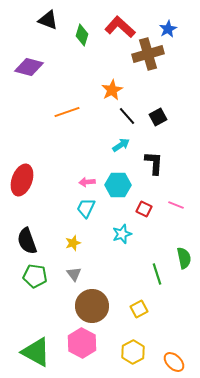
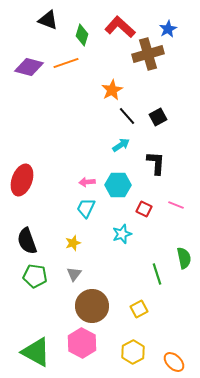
orange line: moved 1 px left, 49 px up
black L-shape: moved 2 px right
gray triangle: rotated 14 degrees clockwise
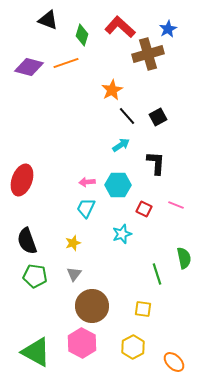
yellow square: moved 4 px right; rotated 36 degrees clockwise
yellow hexagon: moved 5 px up
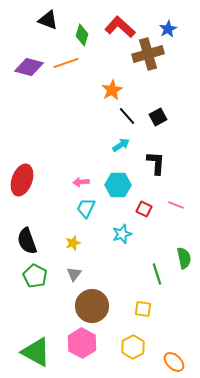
pink arrow: moved 6 px left
green pentagon: rotated 20 degrees clockwise
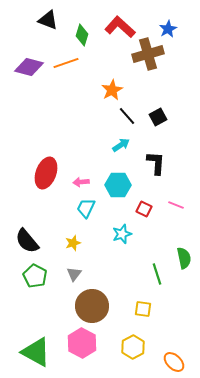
red ellipse: moved 24 px right, 7 px up
black semicircle: rotated 20 degrees counterclockwise
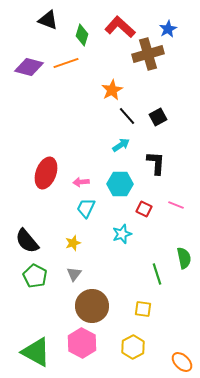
cyan hexagon: moved 2 px right, 1 px up
orange ellipse: moved 8 px right
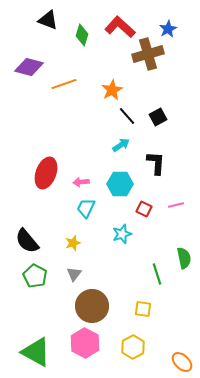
orange line: moved 2 px left, 21 px down
pink line: rotated 35 degrees counterclockwise
pink hexagon: moved 3 px right
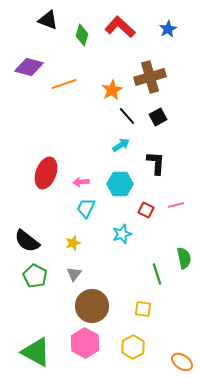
brown cross: moved 2 px right, 23 px down
red square: moved 2 px right, 1 px down
black semicircle: rotated 12 degrees counterclockwise
orange ellipse: rotated 10 degrees counterclockwise
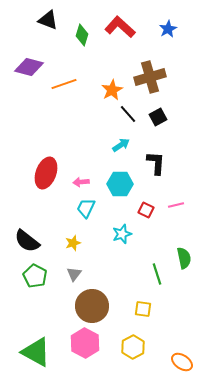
black line: moved 1 px right, 2 px up
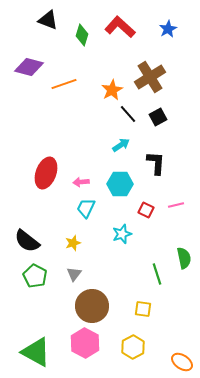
brown cross: rotated 16 degrees counterclockwise
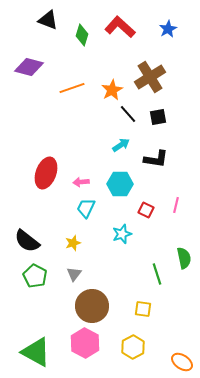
orange line: moved 8 px right, 4 px down
black square: rotated 18 degrees clockwise
black L-shape: moved 4 px up; rotated 95 degrees clockwise
pink line: rotated 63 degrees counterclockwise
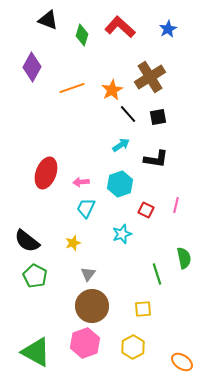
purple diamond: moved 3 px right; rotated 76 degrees counterclockwise
cyan hexagon: rotated 20 degrees counterclockwise
gray triangle: moved 14 px right
yellow square: rotated 12 degrees counterclockwise
pink hexagon: rotated 12 degrees clockwise
